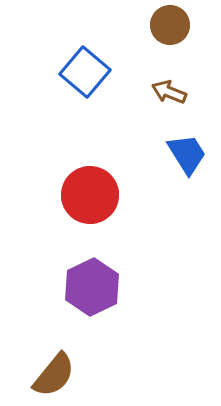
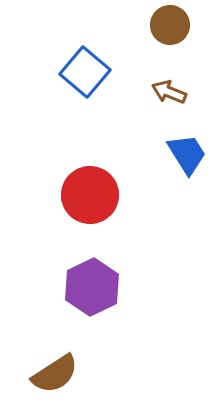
brown semicircle: moved 1 px right, 1 px up; rotated 18 degrees clockwise
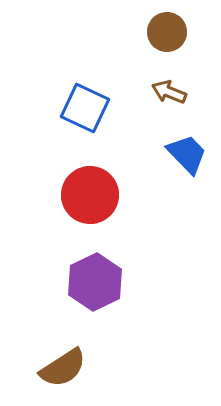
brown circle: moved 3 px left, 7 px down
blue square: moved 36 px down; rotated 15 degrees counterclockwise
blue trapezoid: rotated 12 degrees counterclockwise
purple hexagon: moved 3 px right, 5 px up
brown semicircle: moved 8 px right, 6 px up
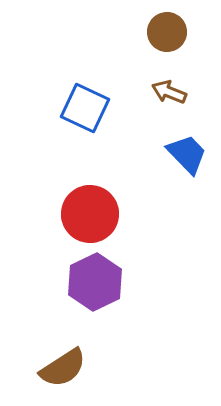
red circle: moved 19 px down
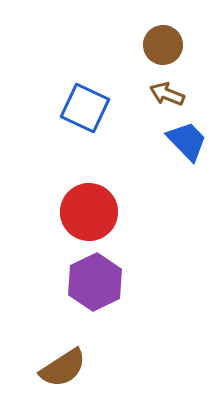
brown circle: moved 4 px left, 13 px down
brown arrow: moved 2 px left, 2 px down
blue trapezoid: moved 13 px up
red circle: moved 1 px left, 2 px up
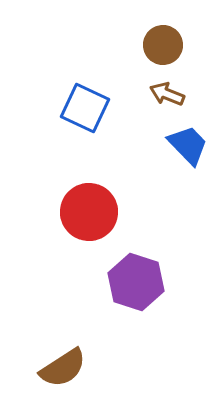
blue trapezoid: moved 1 px right, 4 px down
purple hexagon: moved 41 px right; rotated 16 degrees counterclockwise
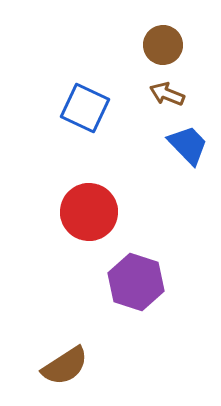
brown semicircle: moved 2 px right, 2 px up
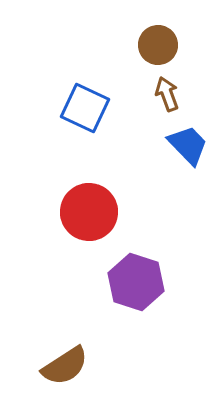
brown circle: moved 5 px left
brown arrow: rotated 48 degrees clockwise
